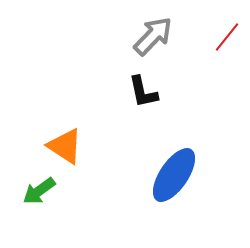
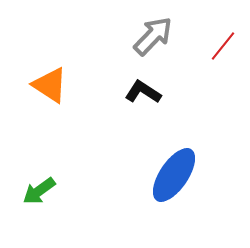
red line: moved 4 px left, 9 px down
black L-shape: rotated 135 degrees clockwise
orange triangle: moved 15 px left, 61 px up
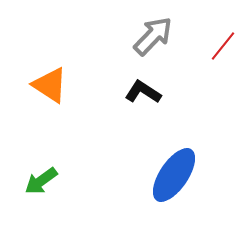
green arrow: moved 2 px right, 10 px up
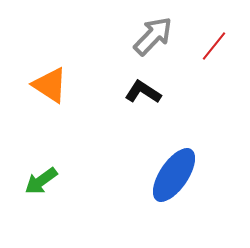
red line: moved 9 px left
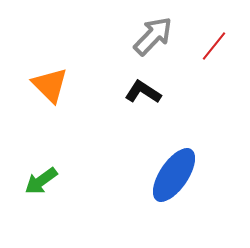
orange triangle: rotated 12 degrees clockwise
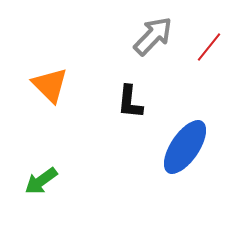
red line: moved 5 px left, 1 px down
black L-shape: moved 13 px left, 10 px down; rotated 117 degrees counterclockwise
blue ellipse: moved 11 px right, 28 px up
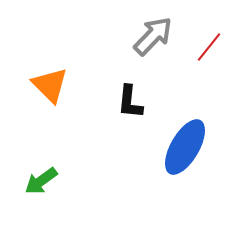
blue ellipse: rotated 4 degrees counterclockwise
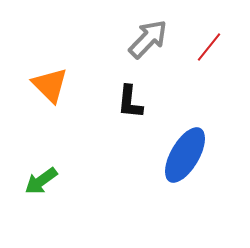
gray arrow: moved 5 px left, 3 px down
blue ellipse: moved 8 px down
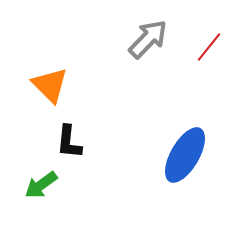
black L-shape: moved 61 px left, 40 px down
green arrow: moved 4 px down
